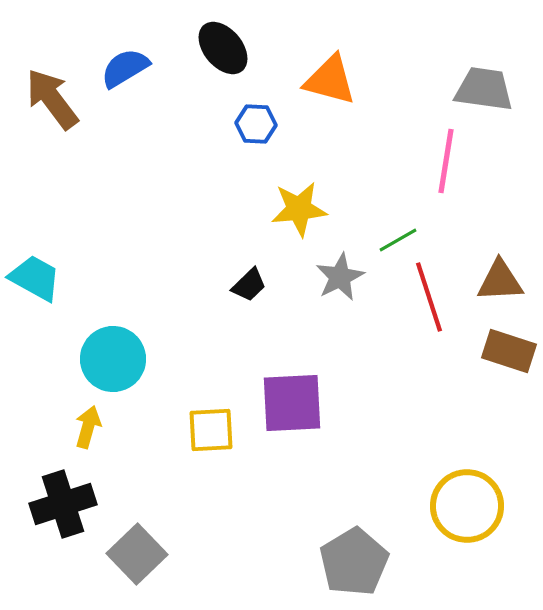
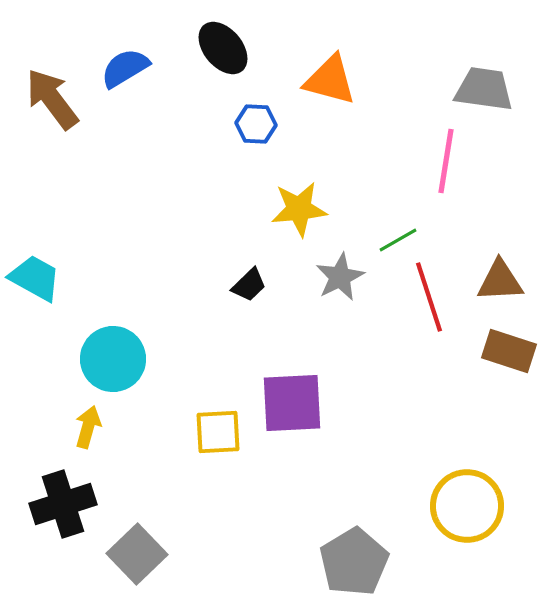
yellow square: moved 7 px right, 2 px down
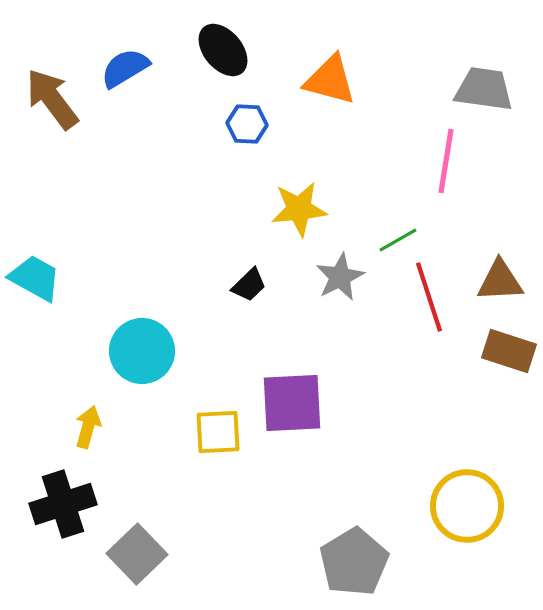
black ellipse: moved 2 px down
blue hexagon: moved 9 px left
cyan circle: moved 29 px right, 8 px up
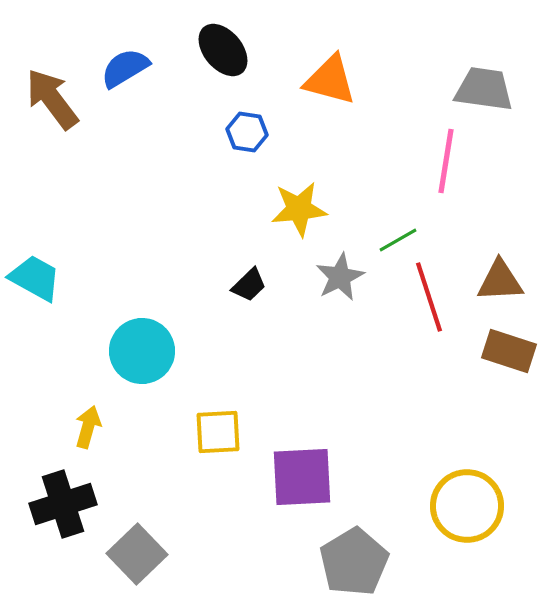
blue hexagon: moved 8 px down; rotated 6 degrees clockwise
purple square: moved 10 px right, 74 px down
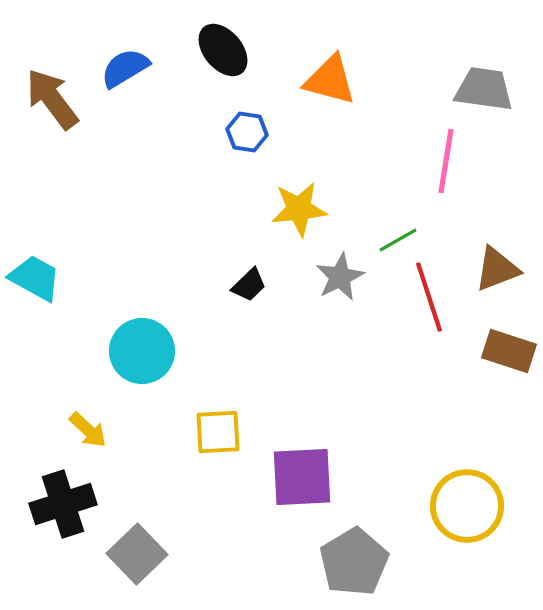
brown triangle: moved 3 px left, 12 px up; rotated 18 degrees counterclockwise
yellow arrow: moved 3 px down; rotated 117 degrees clockwise
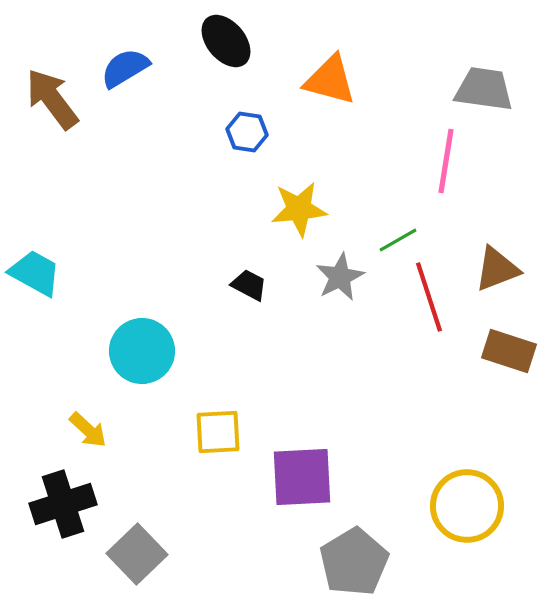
black ellipse: moved 3 px right, 9 px up
cyan trapezoid: moved 5 px up
black trapezoid: rotated 108 degrees counterclockwise
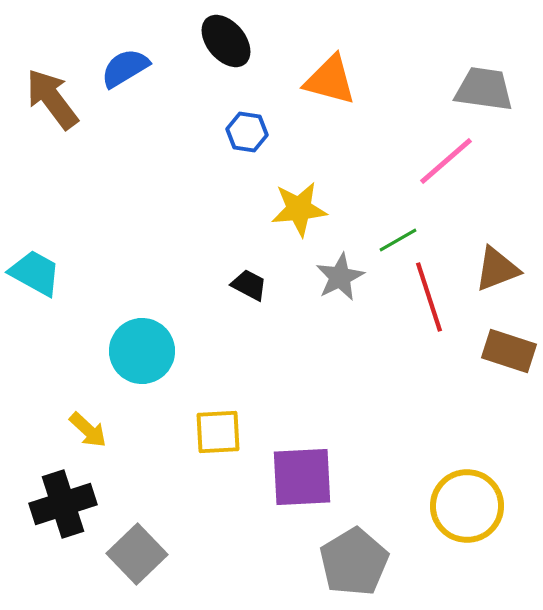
pink line: rotated 40 degrees clockwise
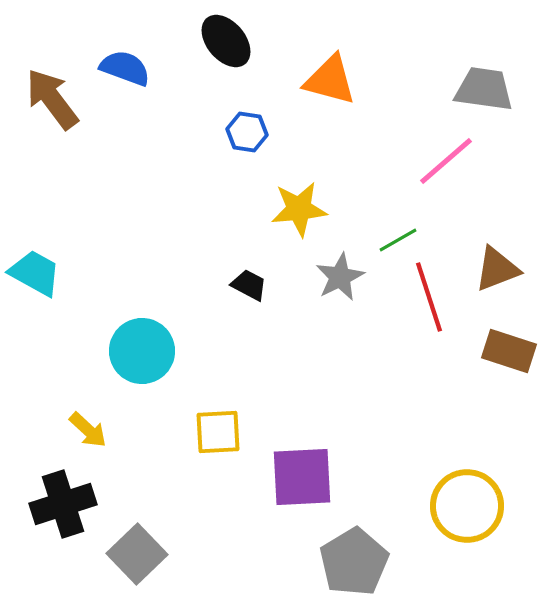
blue semicircle: rotated 51 degrees clockwise
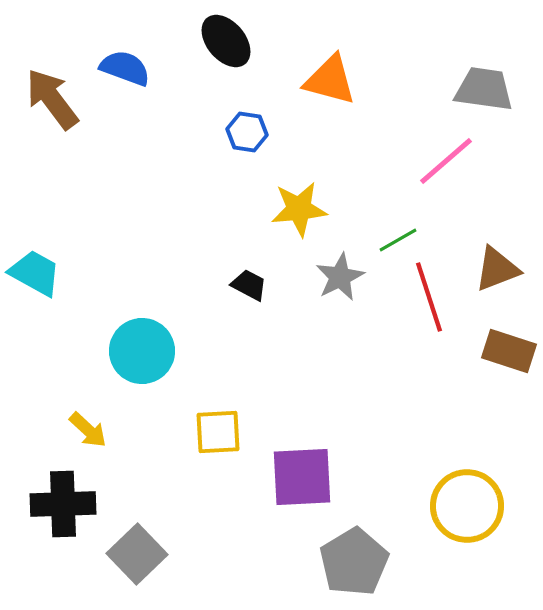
black cross: rotated 16 degrees clockwise
